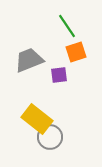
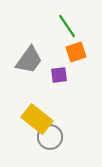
gray trapezoid: rotated 148 degrees clockwise
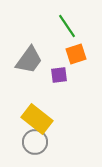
orange square: moved 2 px down
gray circle: moved 15 px left, 5 px down
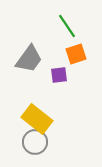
gray trapezoid: moved 1 px up
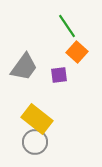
orange square: moved 1 px right, 2 px up; rotated 30 degrees counterclockwise
gray trapezoid: moved 5 px left, 8 px down
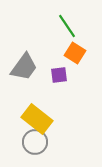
orange square: moved 2 px left, 1 px down; rotated 10 degrees counterclockwise
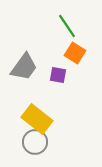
purple square: moved 1 px left; rotated 18 degrees clockwise
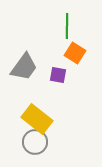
green line: rotated 35 degrees clockwise
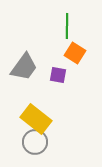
yellow rectangle: moved 1 px left
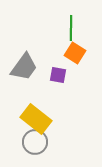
green line: moved 4 px right, 2 px down
